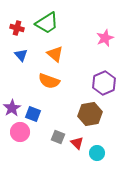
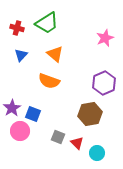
blue triangle: rotated 24 degrees clockwise
pink circle: moved 1 px up
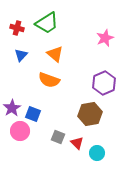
orange semicircle: moved 1 px up
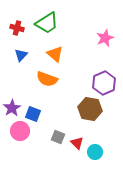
orange semicircle: moved 2 px left, 1 px up
brown hexagon: moved 5 px up; rotated 20 degrees clockwise
cyan circle: moved 2 px left, 1 px up
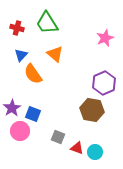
green trapezoid: rotated 90 degrees clockwise
orange semicircle: moved 14 px left, 5 px up; rotated 35 degrees clockwise
brown hexagon: moved 2 px right, 1 px down
red triangle: moved 5 px down; rotated 24 degrees counterclockwise
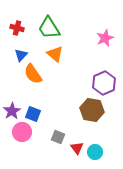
green trapezoid: moved 2 px right, 5 px down
purple star: moved 3 px down
pink circle: moved 2 px right, 1 px down
red triangle: rotated 32 degrees clockwise
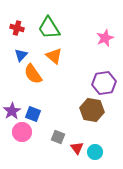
orange triangle: moved 1 px left, 2 px down
purple hexagon: rotated 15 degrees clockwise
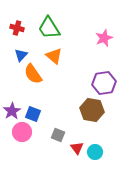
pink star: moved 1 px left
gray square: moved 2 px up
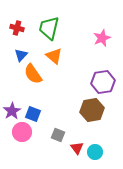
green trapezoid: rotated 45 degrees clockwise
pink star: moved 2 px left
purple hexagon: moved 1 px left, 1 px up
brown hexagon: rotated 20 degrees counterclockwise
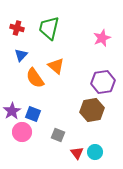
orange triangle: moved 2 px right, 10 px down
orange semicircle: moved 2 px right, 4 px down
red triangle: moved 5 px down
